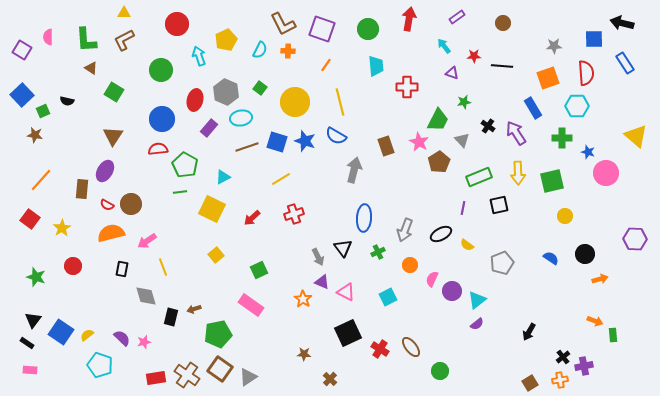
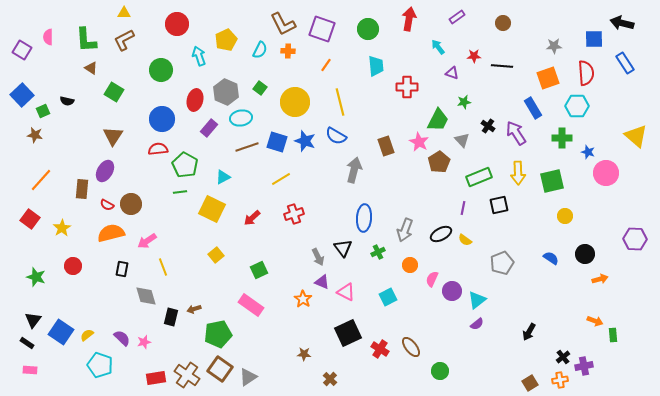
cyan arrow at (444, 46): moved 6 px left, 1 px down
yellow semicircle at (467, 245): moved 2 px left, 5 px up
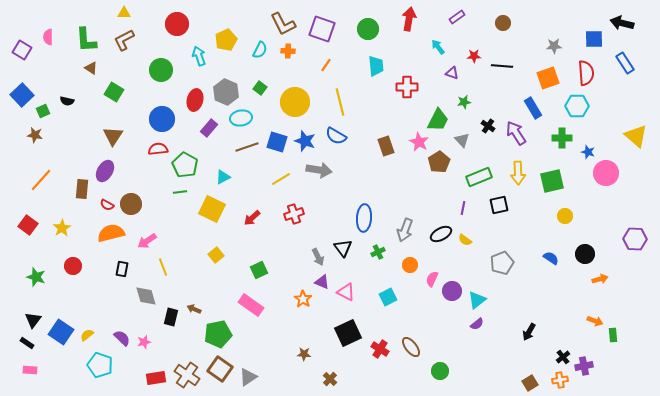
gray arrow at (354, 170): moved 35 px left; rotated 85 degrees clockwise
red square at (30, 219): moved 2 px left, 6 px down
brown arrow at (194, 309): rotated 40 degrees clockwise
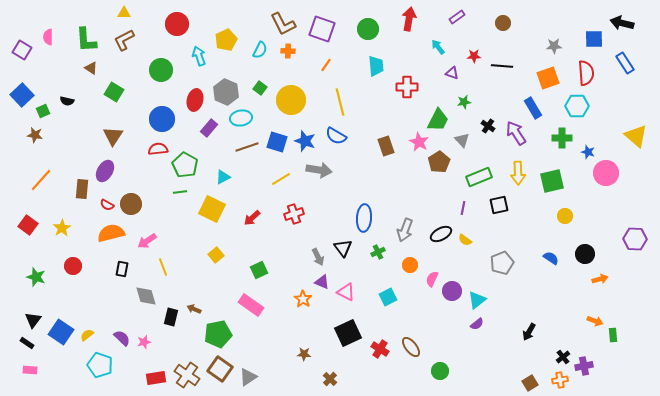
yellow circle at (295, 102): moved 4 px left, 2 px up
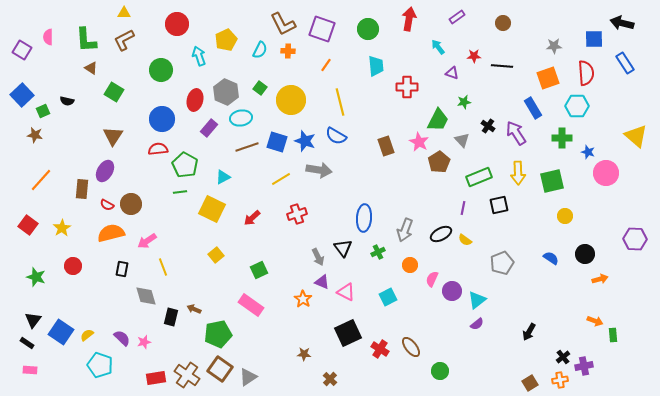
red cross at (294, 214): moved 3 px right
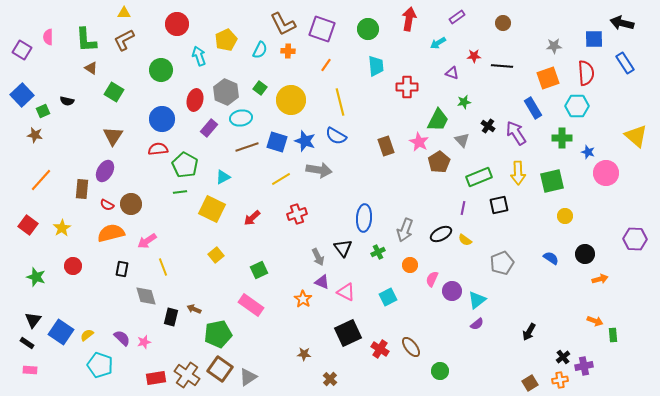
cyan arrow at (438, 47): moved 4 px up; rotated 84 degrees counterclockwise
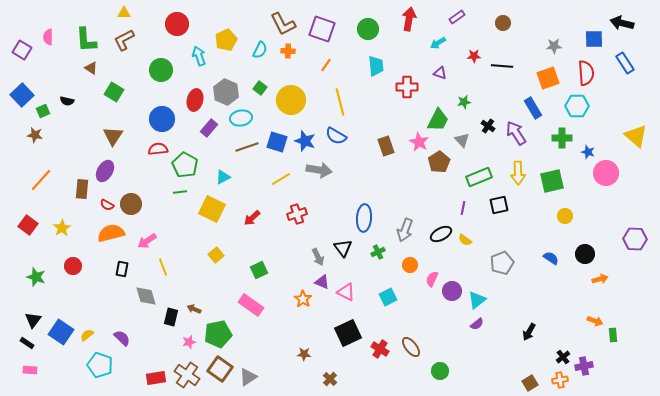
purple triangle at (452, 73): moved 12 px left
pink star at (144, 342): moved 45 px right
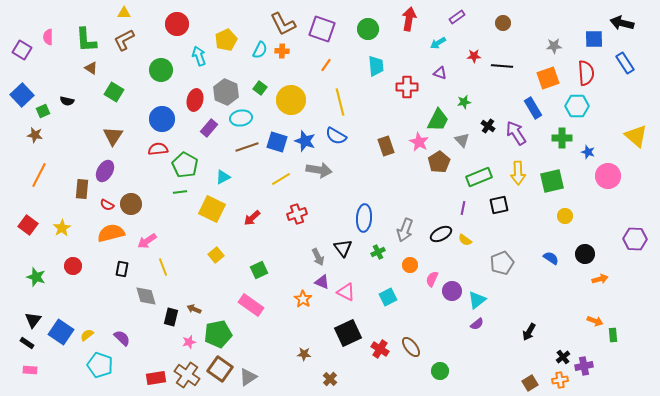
orange cross at (288, 51): moved 6 px left
pink circle at (606, 173): moved 2 px right, 3 px down
orange line at (41, 180): moved 2 px left, 5 px up; rotated 15 degrees counterclockwise
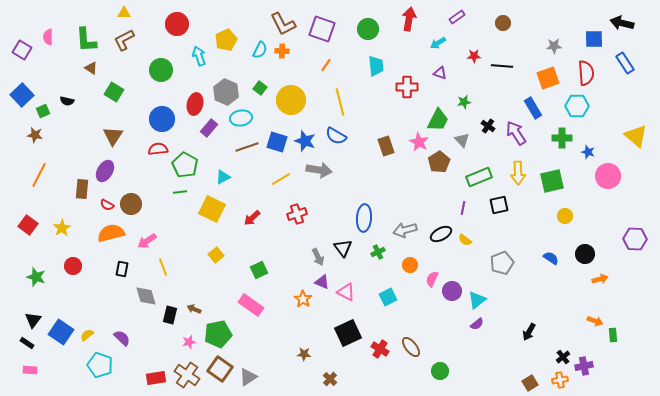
red ellipse at (195, 100): moved 4 px down
gray arrow at (405, 230): rotated 55 degrees clockwise
black rectangle at (171, 317): moved 1 px left, 2 px up
